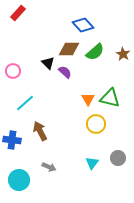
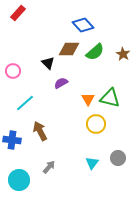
purple semicircle: moved 4 px left, 11 px down; rotated 72 degrees counterclockwise
gray arrow: rotated 72 degrees counterclockwise
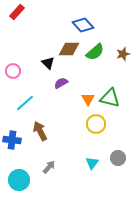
red rectangle: moved 1 px left, 1 px up
brown star: rotated 24 degrees clockwise
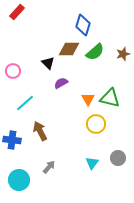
blue diamond: rotated 60 degrees clockwise
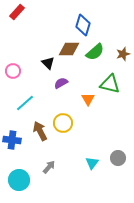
green triangle: moved 14 px up
yellow circle: moved 33 px left, 1 px up
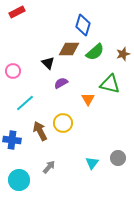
red rectangle: rotated 21 degrees clockwise
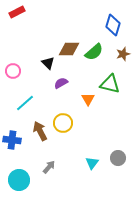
blue diamond: moved 30 px right
green semicircle: moved 1 px left
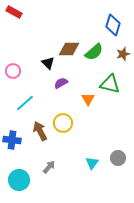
red rectangle: moved 3 px left; rotated 56 degrees clockwise
